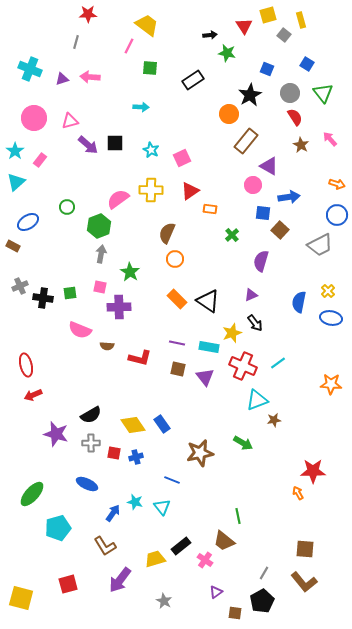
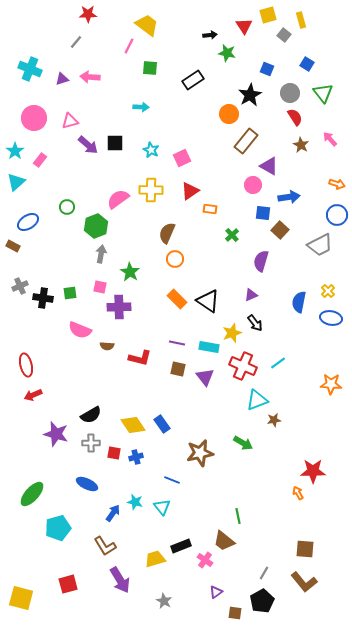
gray line at (76, 42): rotated 24 degrees clockwise
green hexagon at (99, 226): moved 3 px left
black rectangle at (181, 546): rotated 18 degrees clockwise
purple arrow at (120, 580): rotated 68 degrees counterclockwise
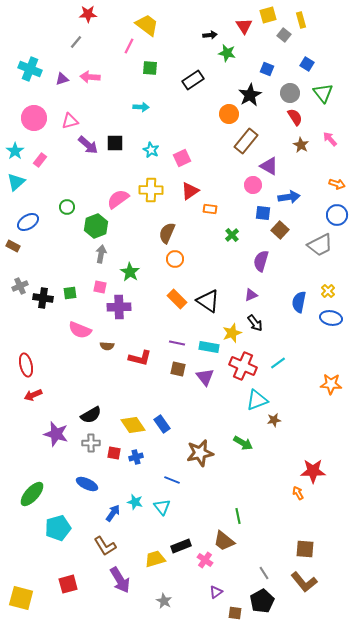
gray line at (264, 573): rotated 64 degrees counterclockwise
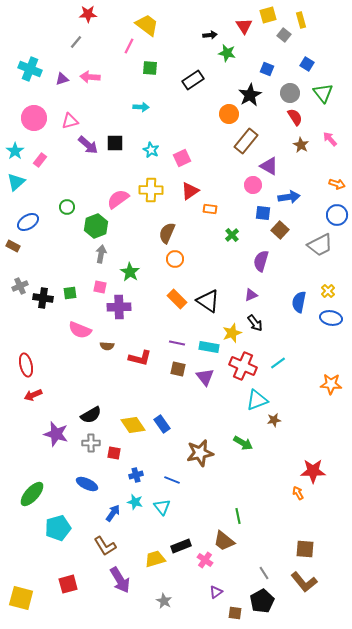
blue cross at (136, 457): moved 18 px down
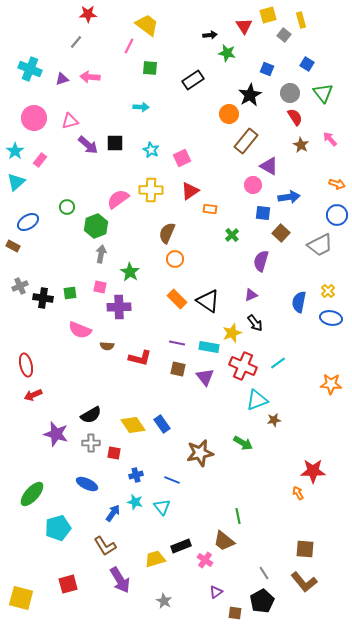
brown square at (280, 230): moved 1 px right, 3 px down
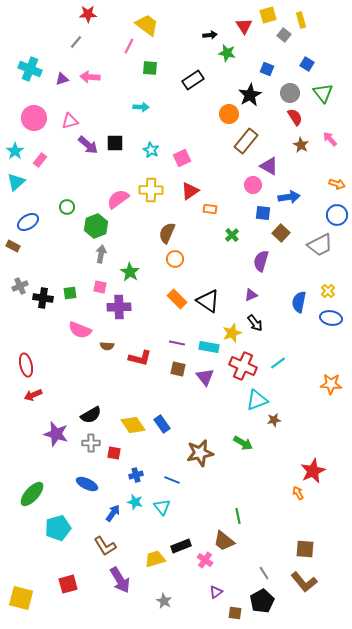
red star at (313, 471): rotated 25 degrees counterclockwise
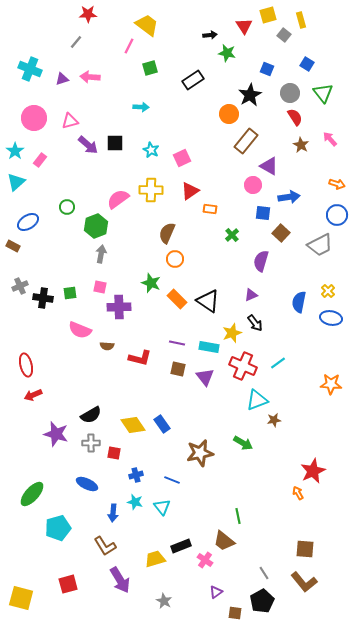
green square at (150, 68): rotated 21 degrees counterclockwise
green star at (130, 272): moved 21 px right, 11 px down; rotated 12 degrees counterclockwise
blue arrow at (113, 513): rotated 150 degrees clockwise
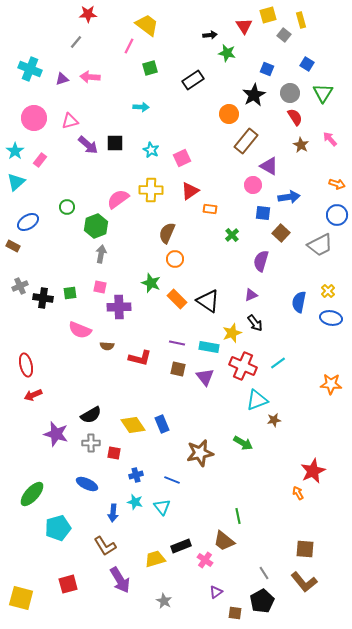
green triangle at (323, 93): rotated 10 degrees clockwise
black star at (250, 95): moved 4 px right
blue rectangle at (162, 424): rotated 12 degrees clockwise
